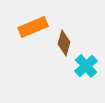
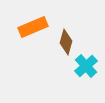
brown diamond: moved 2 px right, 1 px up
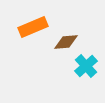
brown diamond: rotated 70 degrees clockwise
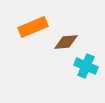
cyan cross: rotated 25 degrees counterclockwise
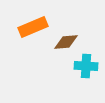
cyan cross: rotated 20 degrees counterclockwise
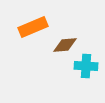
brown diamond: moved 1 px left, 3 px down
